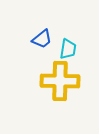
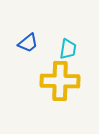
blue trapezoid: moved 14 px left, 4 px down
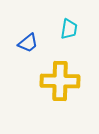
cyan trapezoid: moved 1 px right, 20 px up
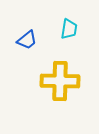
blue trapezoid: moved 1 px left, 3 px up
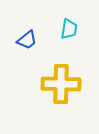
yellow cross: moved 1 px right, 3 px down
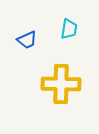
blue trapezoid: rotated 15 degrees clockwise
